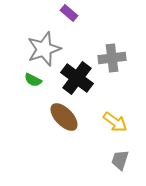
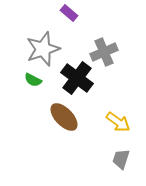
gray star: moved 1 px left
gray cross: moved 8 px left, 6 px up; rotated 16 degrees counterclockwise
yellow arrow: moved 3 px right
gray trapezoid: moved 1 px right, 1 px up
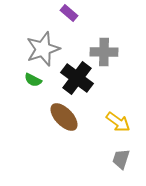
gray cross: rotated 24 degrees clockwise
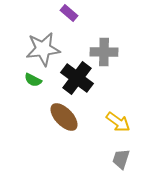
gray star: rotated 12 degrees clockwise
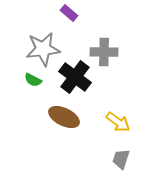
black cross: moved 2 px left, 1 px up
brown ellipse: rotated 20 degrees counterclockwise
